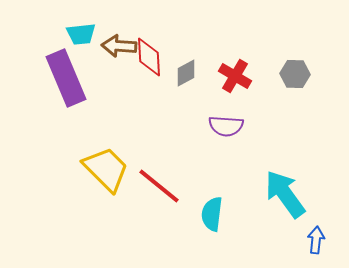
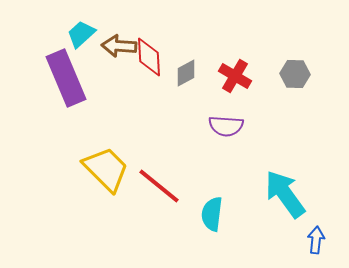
cyan trapezoid: rotated 144 degrees clockwise
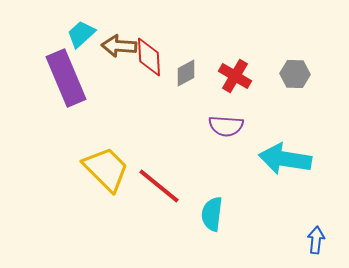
cyan arrow: moved 35 px up; rotated 45 degrees counterclockwise
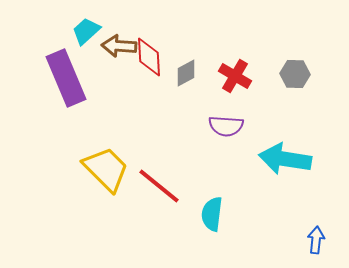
cyan trapezoid: moved 5 px right, 3 px up
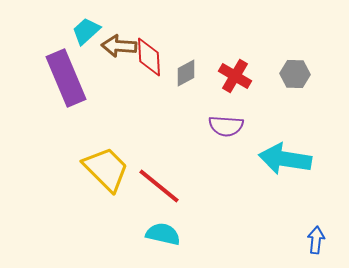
cyan semicircle: moved 49 px left, 20 px down; rotated 96 degrees clockwise
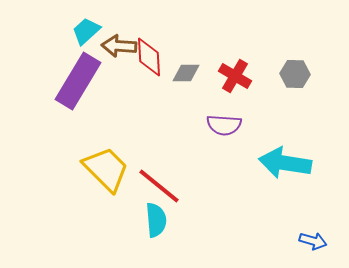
gray diamond: rotated 28 degrees clockwise
purple rectangle: moved 12 px right, 3 px down; rotated 54 degrees clockwise
purple semicircle: moved 2 px left, 1 px up
cyan arrow: moved 4 px down
cyan semicircle: moved 7 px left, 14 px up; rotated 72 degrees clockwise
blue arrow: moved 3 px left, 1 px down; rotated 100 degrees clockwise
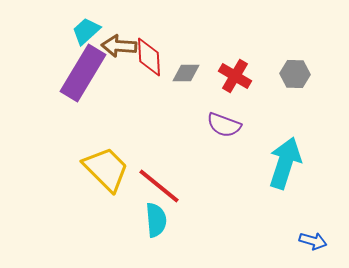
purple rectangle: moved 5 px right, 8 px up
purple semicircle: rotated 16 degrees clockwise
cyan arrow: rotated 99 degrees clockwise
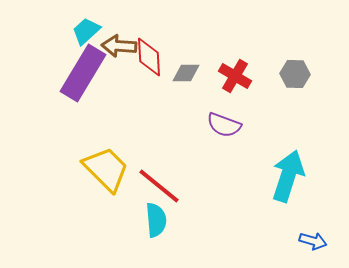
cyan arrow: moved 3 px right, 13 px down
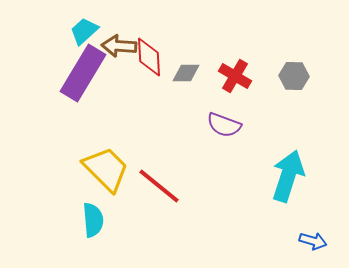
cyan trapezoid: moved 2 px left
gray hexagon: moved 1 px left, 2 px down
cyan semicircle: moved 63 px left
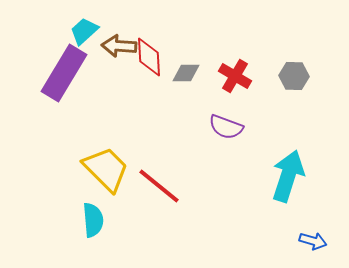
purple rectangle: moved 19 px left
purple semicircle: moved 2 px right, 2 px down
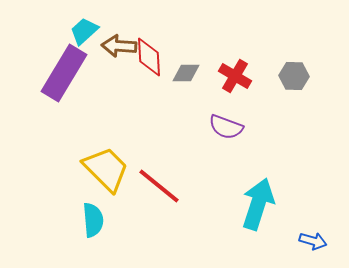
cyan arrow: moved 30 px left, 28 px down
